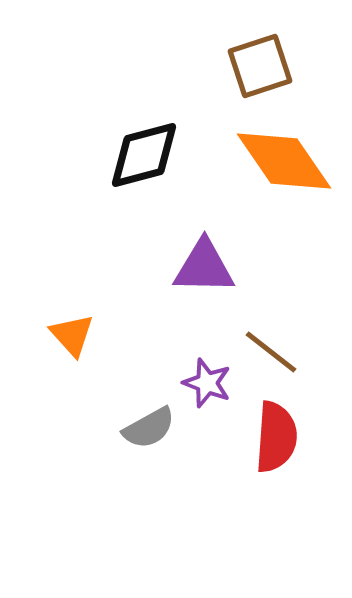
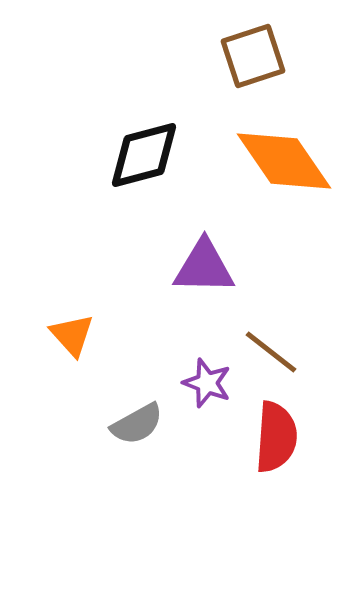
brown square: moved 7 px left, 10 px up
gray semicircle: moved 12 px left, 4 px up
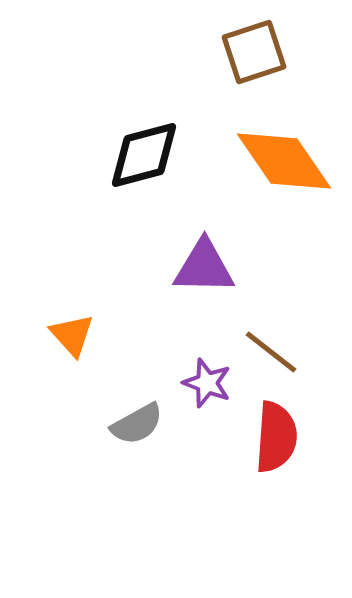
brown square: moved 1 px right, 4 px up
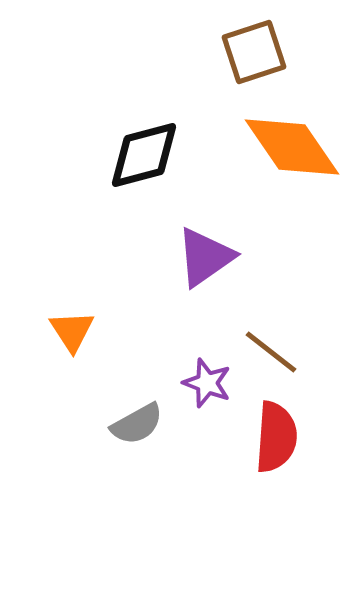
orange diamond: moved 8 px right, 14 px up
purple triangle: moved 1 px right, 10 px up; rotated 36 degrees counterclockwise
orange triangle: moved 4 px up; rotated 9 degrees clockwise
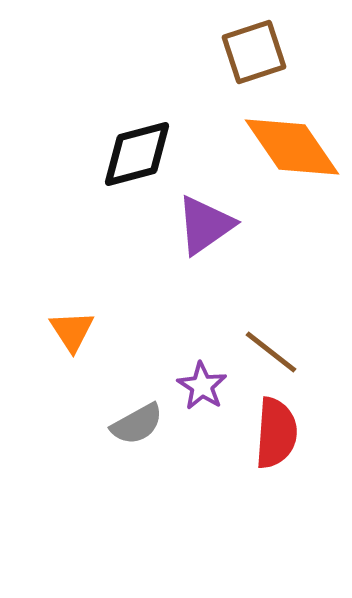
black diamond: moved 7 px left, 1 px up
purple triangle: moved 32 px up
purple star: moved 5 px left, 3 px down; rotated 12 degrees clockwise
red semicircle: moved 4 px up
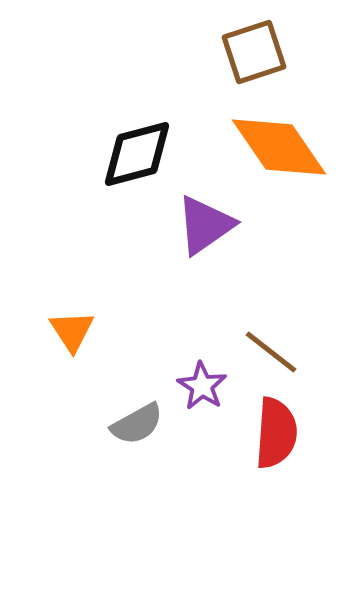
orange diamond: moved 13 px left
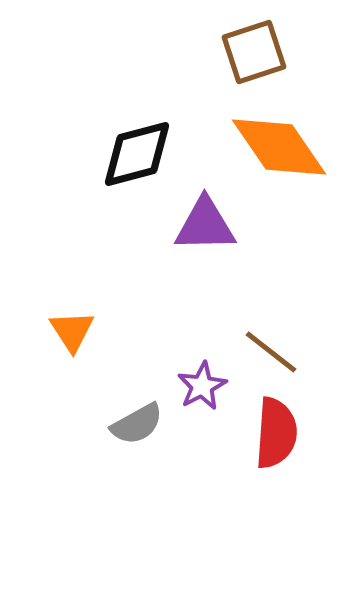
purple triangle: rotated 34 degrees clockwise
purple star: rotated 12 degrees clockwise
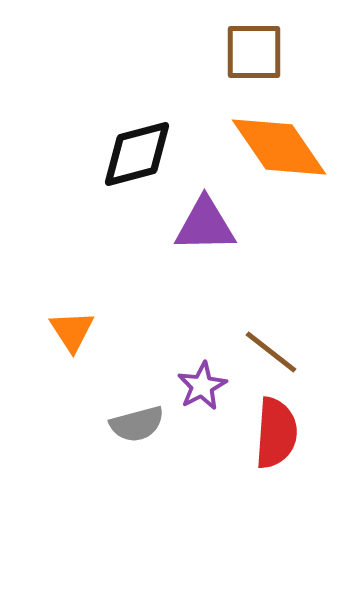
brown square: rotated 18 degrees clockwise
gray semicircle: rotated 14 degrees clockwise
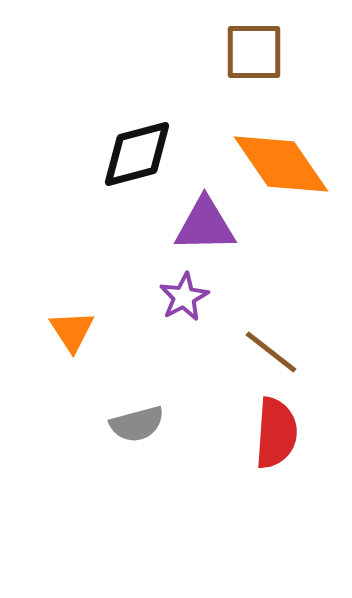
orange diamond: moved 2 px right, 17 px down
purple star: moved 18 px left, 89 px up
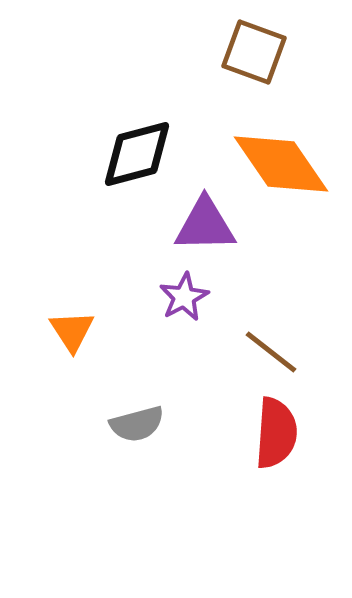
brown square: rotated 20 degrees clockwise
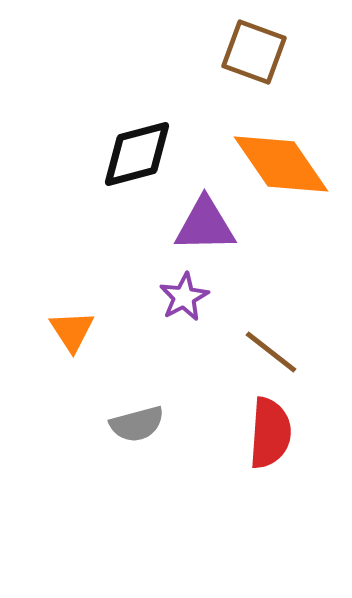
red semicircle: moved 6 px left
